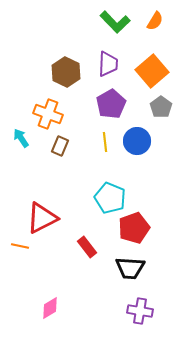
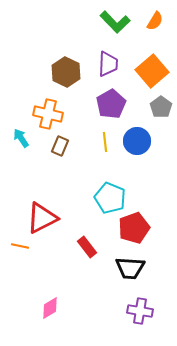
orange cross: rotated 8 degrees counterclockwise
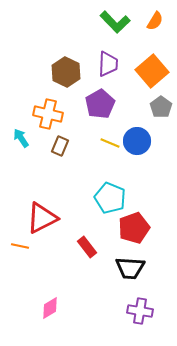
purple pentagon: moved 11 px left
yellow line: moved 5 px right, 1 px down; rotated 60 degrees counterclockwise
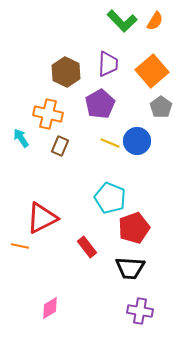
green L-shape: moved 7 px right, 1 px up
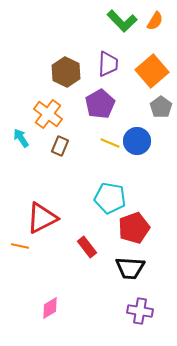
orange cross: rotated 24 degrees clockwise
cyan pentagon: rotated 12 degrees counterclockwise
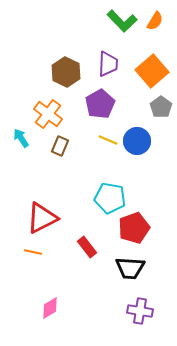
yellow line: moved 2 px left, 3 px up
orange line: moved 13 px right, 6 px down
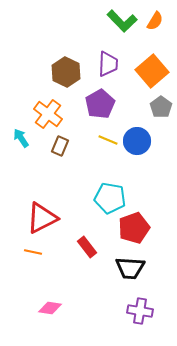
pink diamond: rotated 40 degrees clockwise
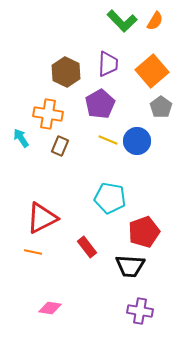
orange cross: rotated 28 degrees counterclockwise
red pentagon: moved 10 px right, 4 px down
black trapezoid: moved 2 px up
